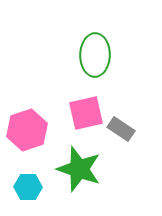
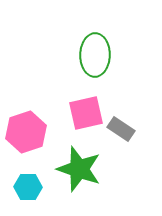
pink hexagon: moved 1 px left, 2 px down
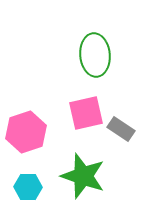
green ellipse: rotated 6 degrees counterclockwise
green star: moved 4 px right, 7 px down
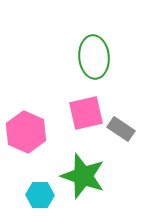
green ellipse: moved 1 px left, 2 px down
pink hexagon: rotated 18 degrees counterclockwise
cyan hexagon: moved 12 px right, 8 px down
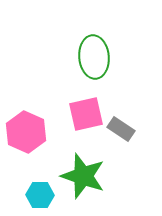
pink square: moved 1 px down
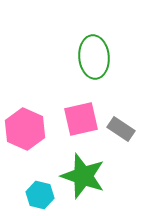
pink square: moved 5 px left, 5 px down
pink hexagon: moved 1 px left, 3 px up
cyan hexagon: rotated 12 degrees clockwise
